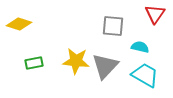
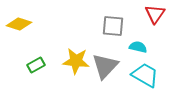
cyan semicircle: moved 2 px left
green rectangle: moved 2 px right, 2 px down; rotated 18 degrees counterclockwise
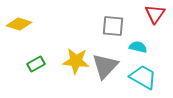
green rectangle: moved 1 px up
cyan trapezoid: moved 2 px left, 2 px down
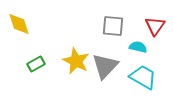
red triangle: moved 12 px down
yellow diamond: rotated 55 degrees clockwise
yellow star: rotated 20 degrees clockwise
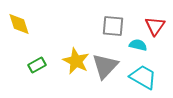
cyan semicircle: moved 2 px up
green rectangle: moved 1 px right, 1 px down
